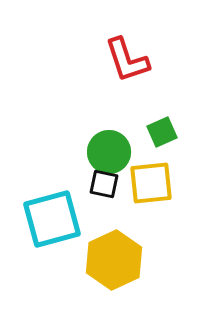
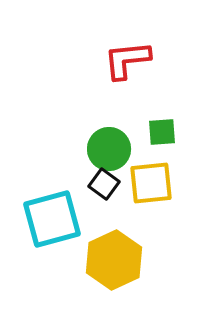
red L-shape: rotated 102 degrees clockwise
green square: rotated 20 degrees clockwise
green circle: moved 3 px up
black square: rotated 24 degrees clockwise
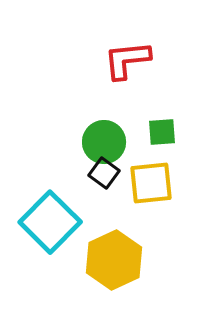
green circle: moved 5 px left, 7 px up
black square: moved 11 px up
cyan square: moved 2 px left, 3 px down; rotated 30 degrees counterclockwise
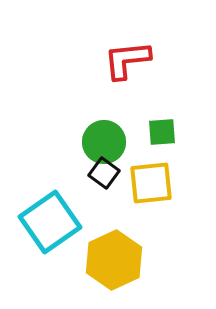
cyan square: rotated 10 degrees clockwise
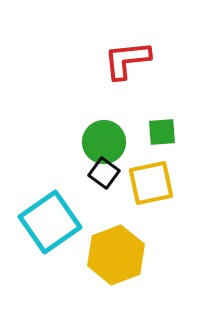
yellow square: rotated 6 degrees counterclockwise
yellow hexagon: moved 2 px right, 5 px up; rotated 4 degrees clockwise
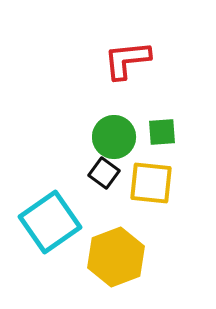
green circle: moved 10 px right, 5 px up
yellow square: rotated 18 degrees clockwise
yellow hexagon: moved 2 px down
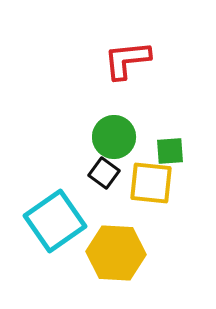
green square: moved 8 px right, 19 px down
cyan square: moved 5 px right, 1 px up
yellow hexagon: moved 4 px up; rotated 24 degrees clockwise
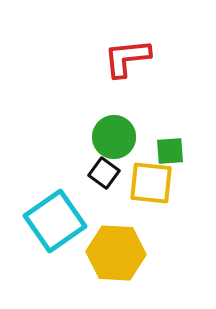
red L-shape: moved 2 px up
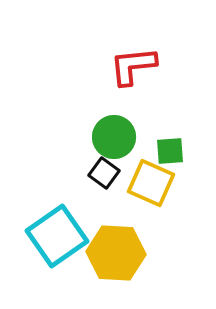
red L-shape: moved 6 px right, 8 px down
yellow square: rotated 18 degrees clockwise
cyan square: moved 2 px right, 15 px down
